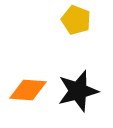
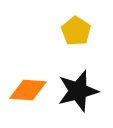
yellow pentagon: moved 11 px down; rotated 12 degrees clockwise
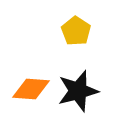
orange diamond: moved 3 px right, 1 px up
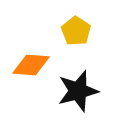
orange diamond: moved 24 px up
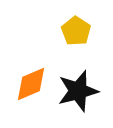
orange diamond: moved 19 px down; rotated 27 degrees counterclockwise
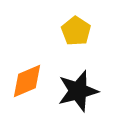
orange diamond: moved 4 px left, 3 px up
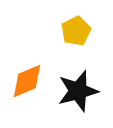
yellow pentagon: rotated 12 degrees clockwise
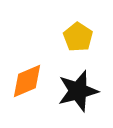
yellow pentagon: moved 2 px right, 6 px down; rotated 12 degrees counterclockwise
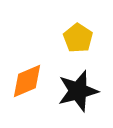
yellow pentagon: moved 1 px down
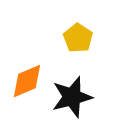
black star: moved 6 px left, 6 px down
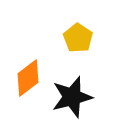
orange diamond: moved 1 px right, 3 px up; rotated 15 degrees counterclockwise
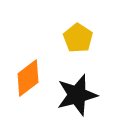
black star: moved 5 px right, 2 px up
